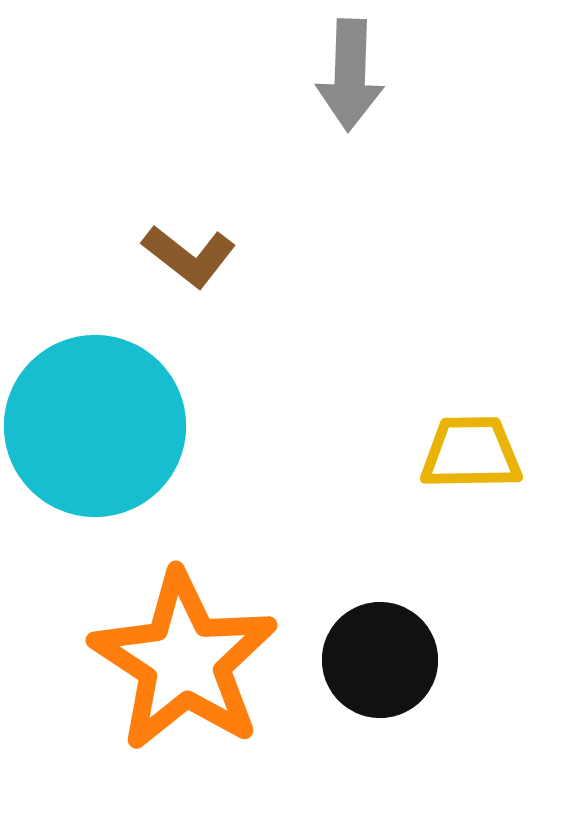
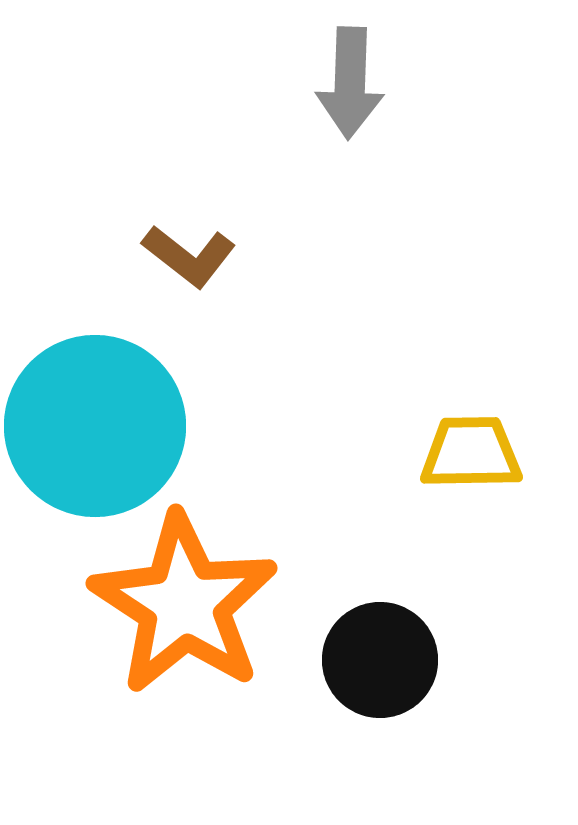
gray arrow: moved 8 px down
orange star: moved 57 px up
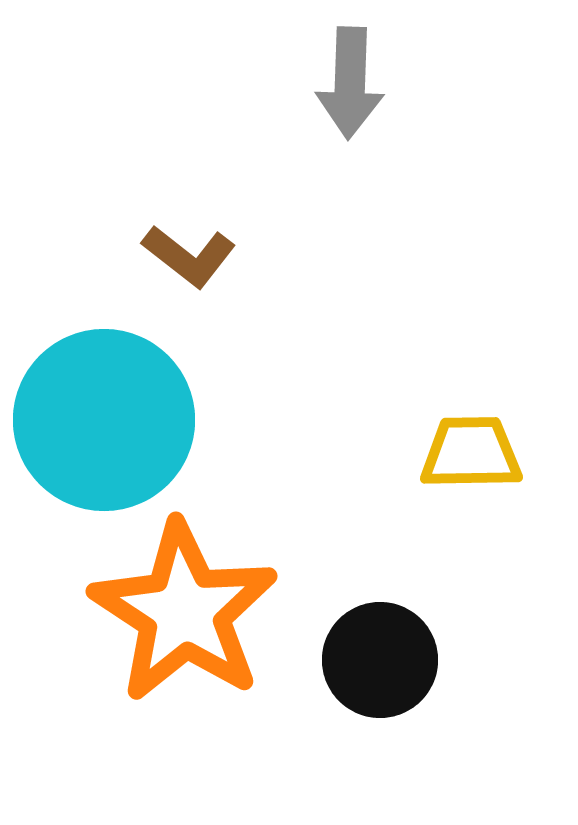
cyan circle: moved 9 px right, 6 px up
orange star: moved 8 px down
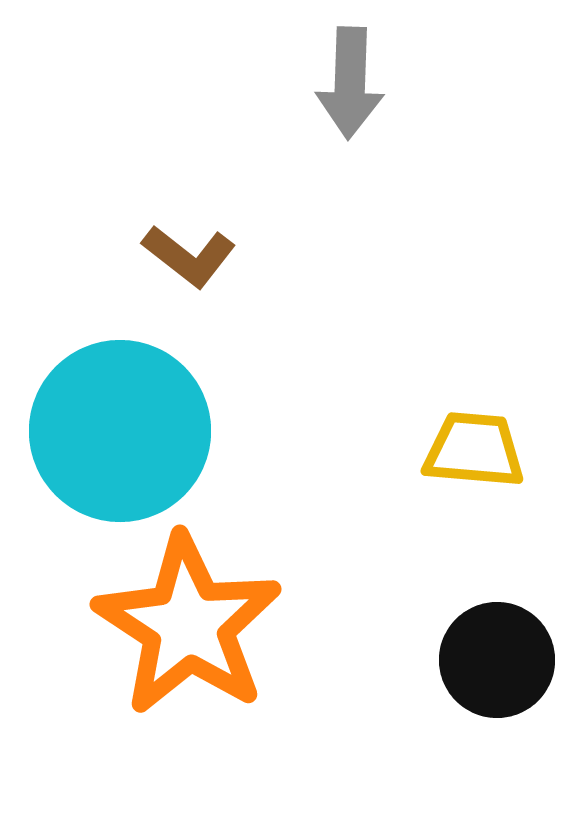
cyan circle: moved 16 px right, 11 px down
yellow trapezoid: moved 3 px right, 3 px up; rotated 6 degrees clockwise
orange star: moved 4 px right, 13 px down
black circle: moved 117 px right
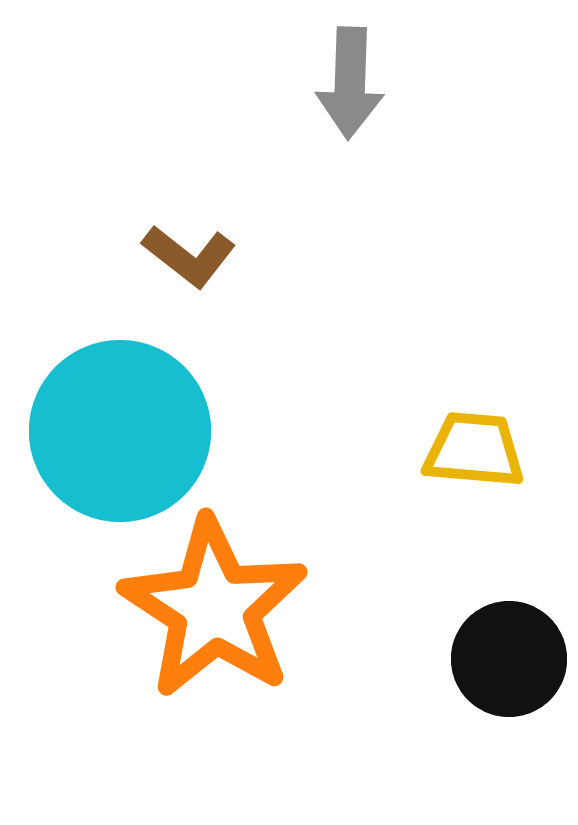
orange star: moved 26 px right, 17 px up
black circle: moved 12 px right, 1 px up
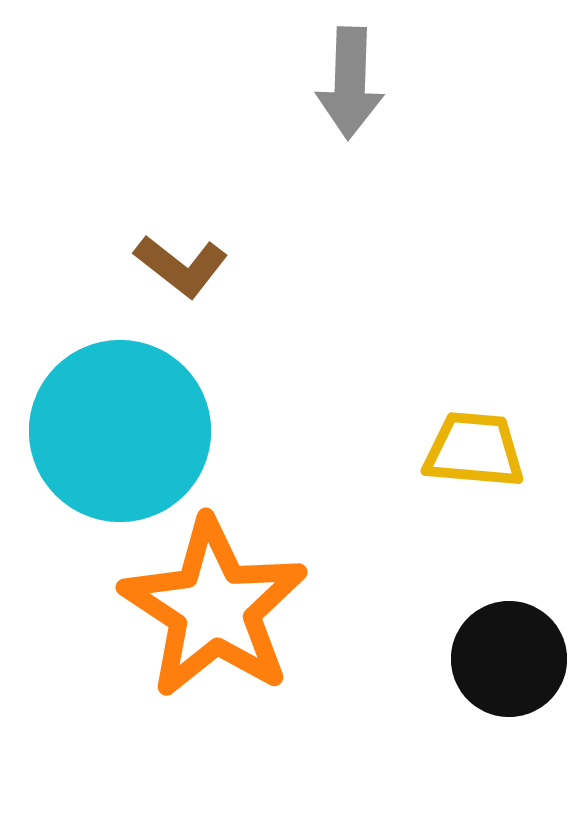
brown L-shape: moved 8 px left, 10 px down
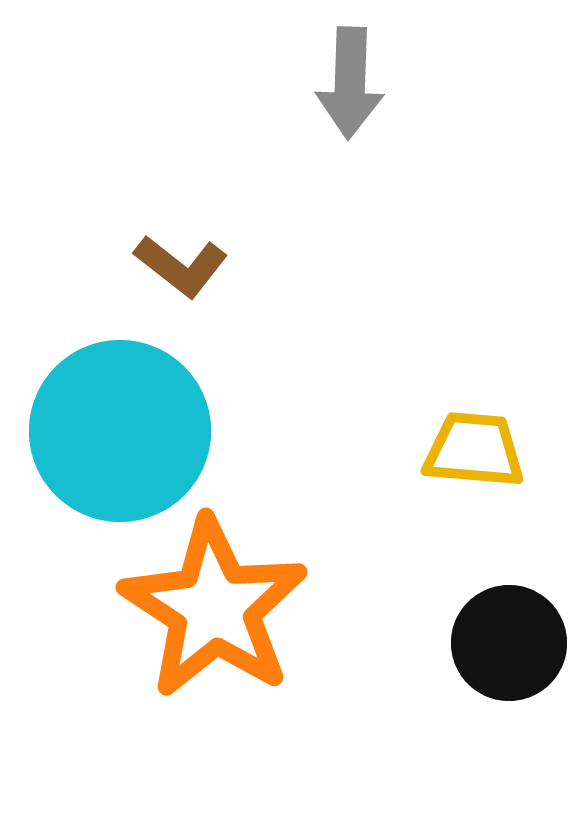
black circle: moved 16 px up
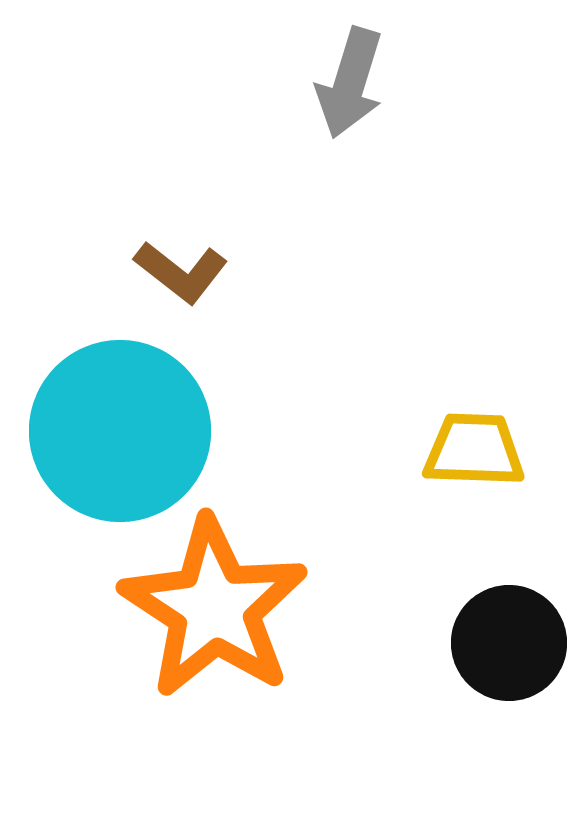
gray arrow: rotated 15 degrees clockwise
brown L-shape: moved 6 px down
yellow trapezoid: rotated 3 degrees counterclockwise
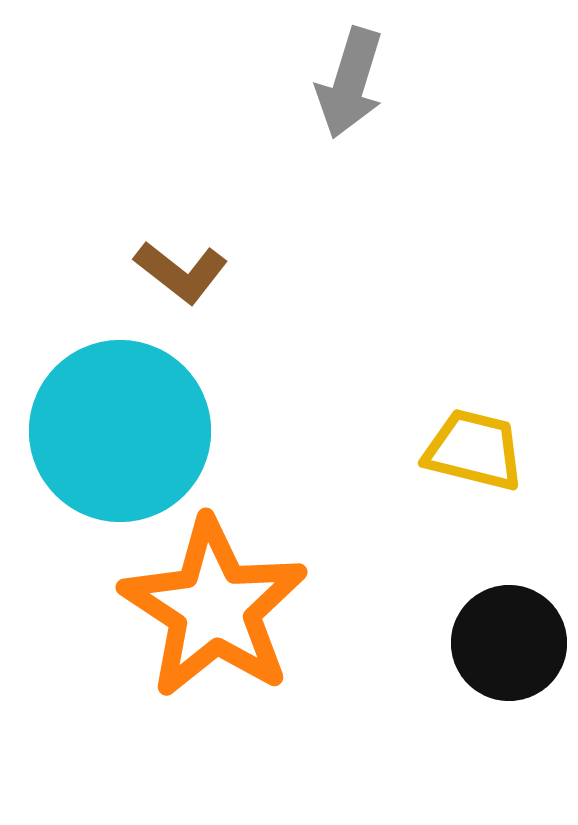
yellow trapezoid: rotated 12 degrees clockwise
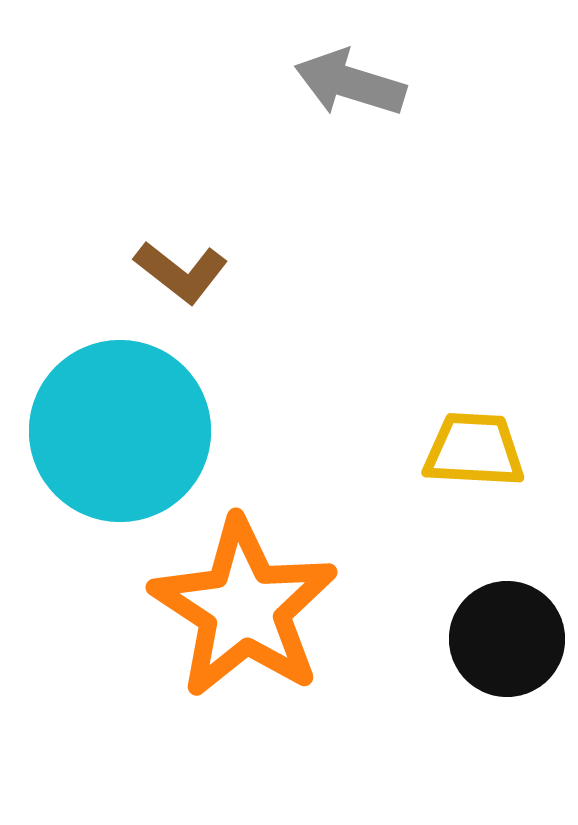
gray arrow: rotated 90 degrees clockwise
yellow trapezoid: rotated 11 degrees counterclockwise
orange star: moved 30 px right
black circle: moved 2 px left, 4 px up
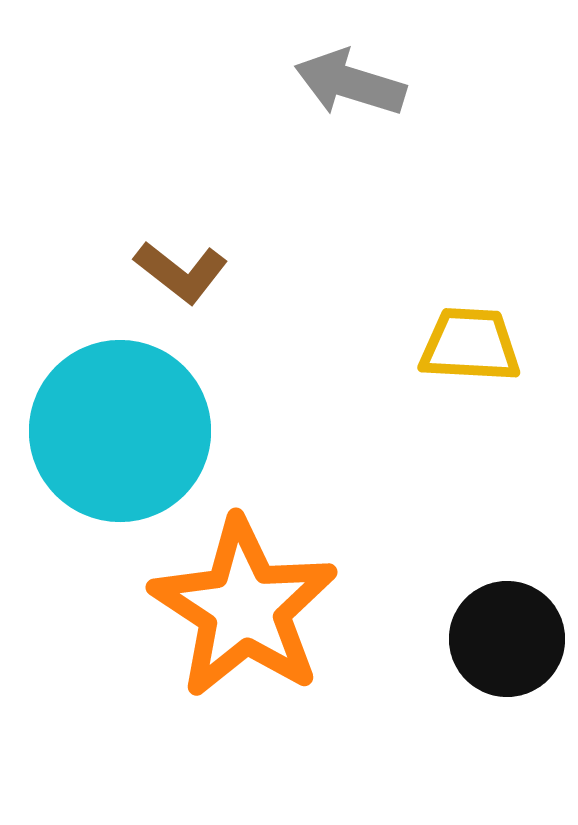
yellow trapezoid: moved 4 px left, 105 px up
